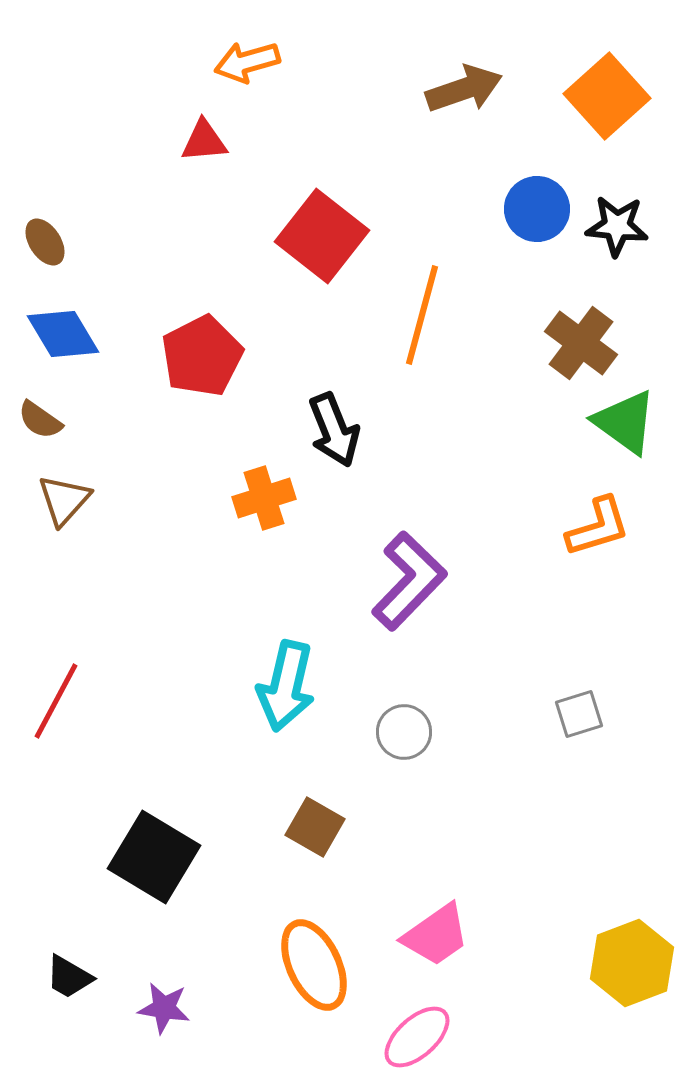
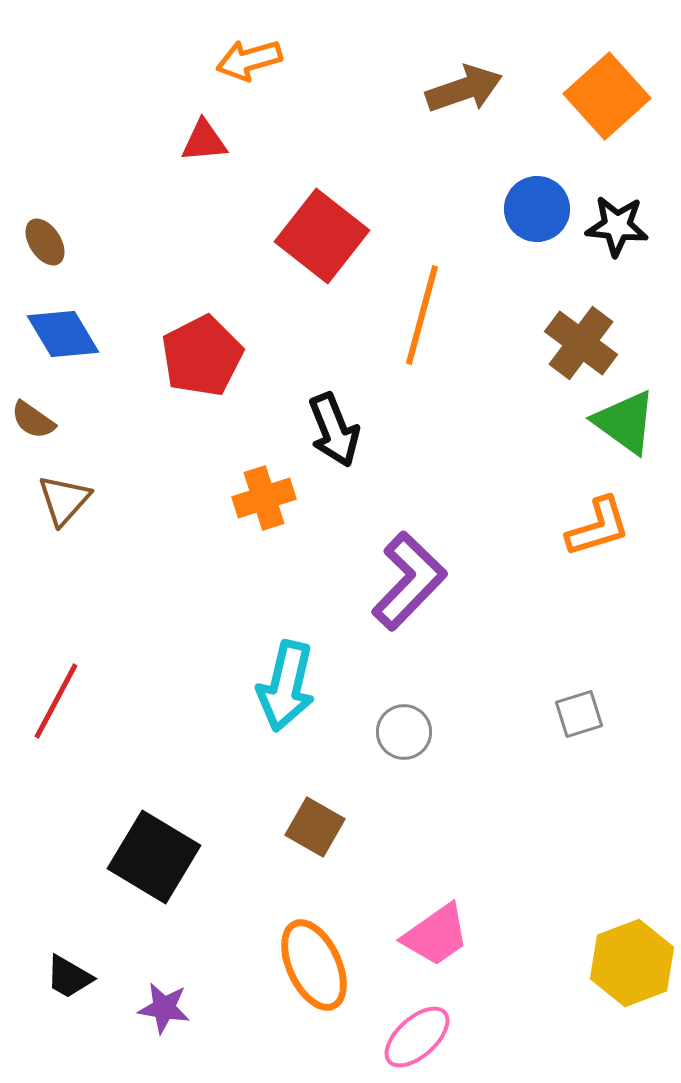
orange arrow: moved 2 px right, 2 px up
brown semicircle: moved 7 px left
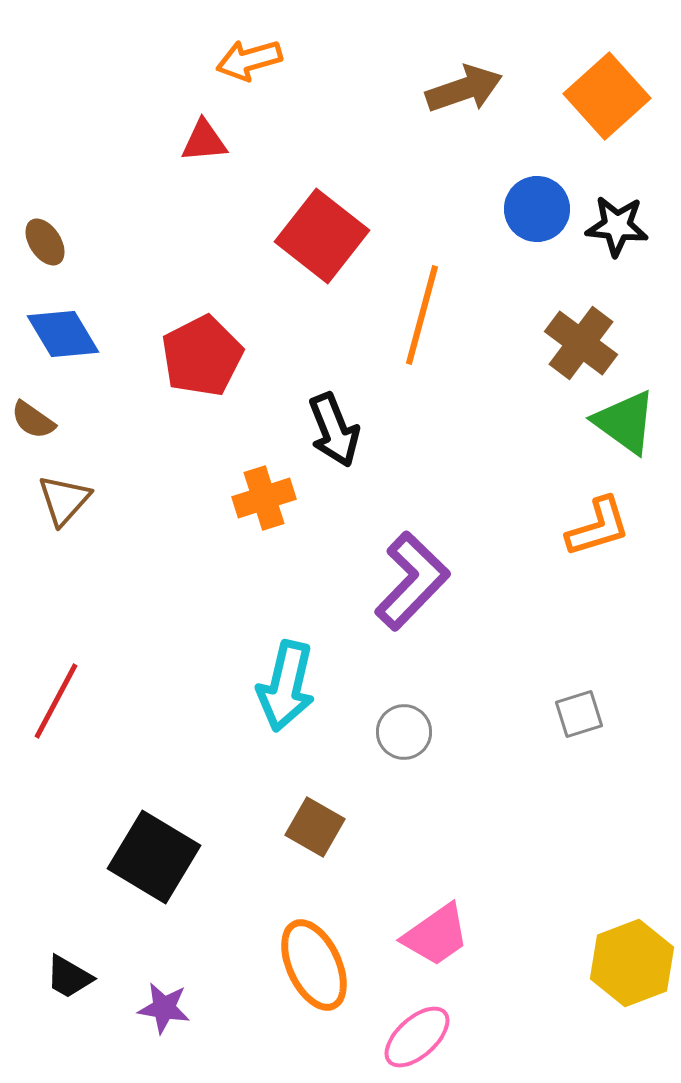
purple L-shape: moved 3 px right
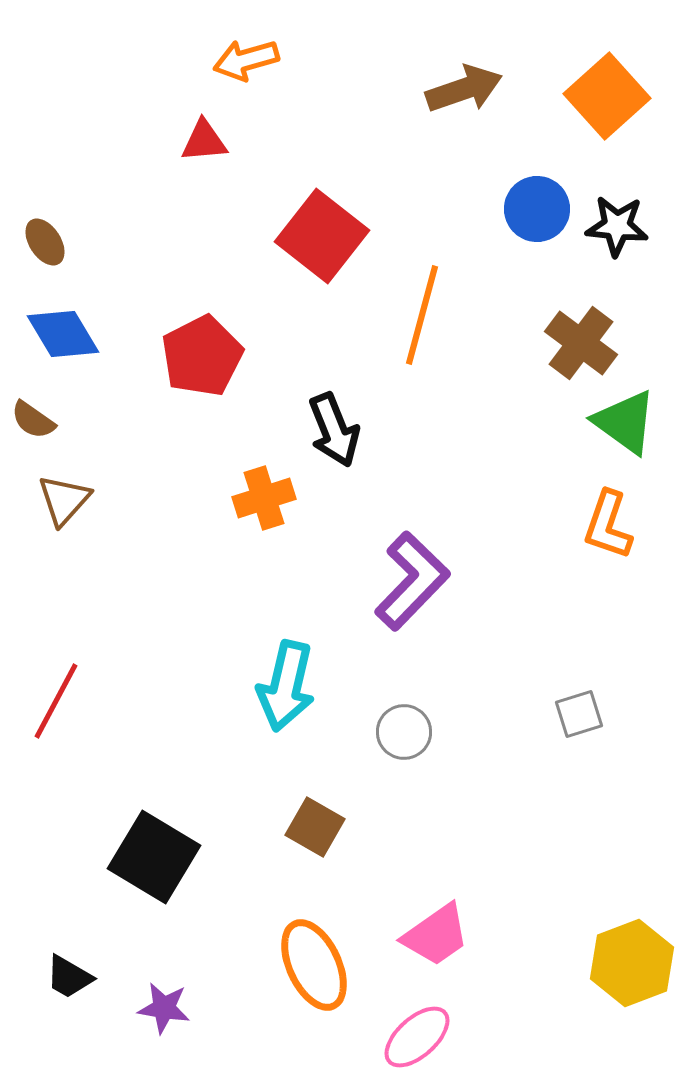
orange arrow: moved 3 px left
orange L-shape: moved 10 px right, 2 px up; rotated 126 degrees clockwise
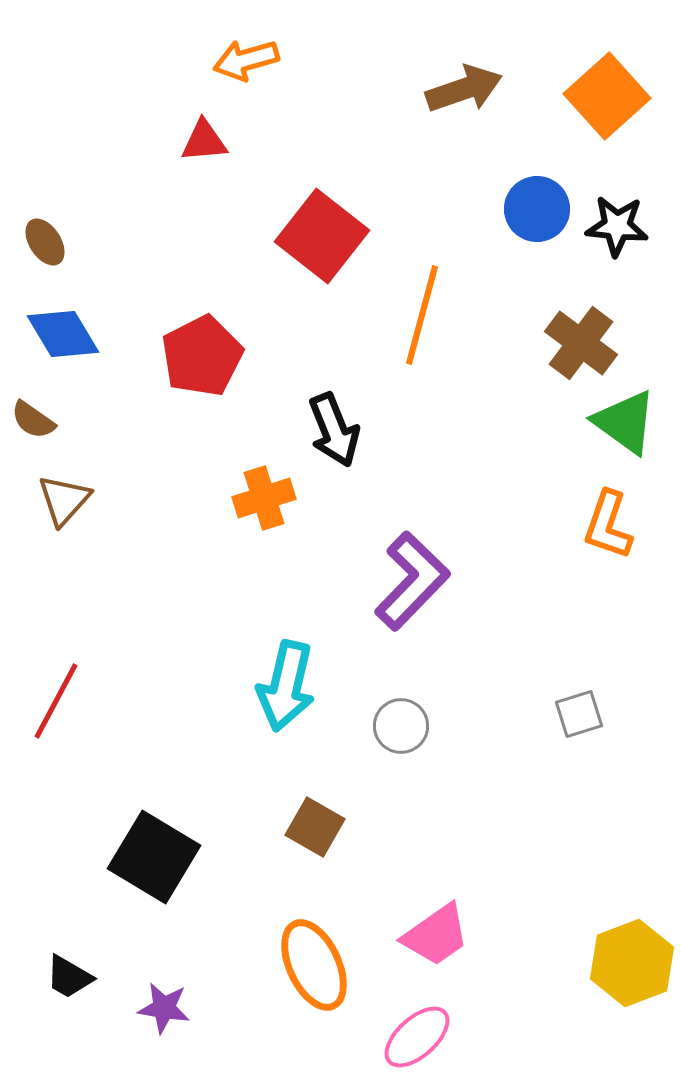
gray circle: moved 3 px left, 6 px up
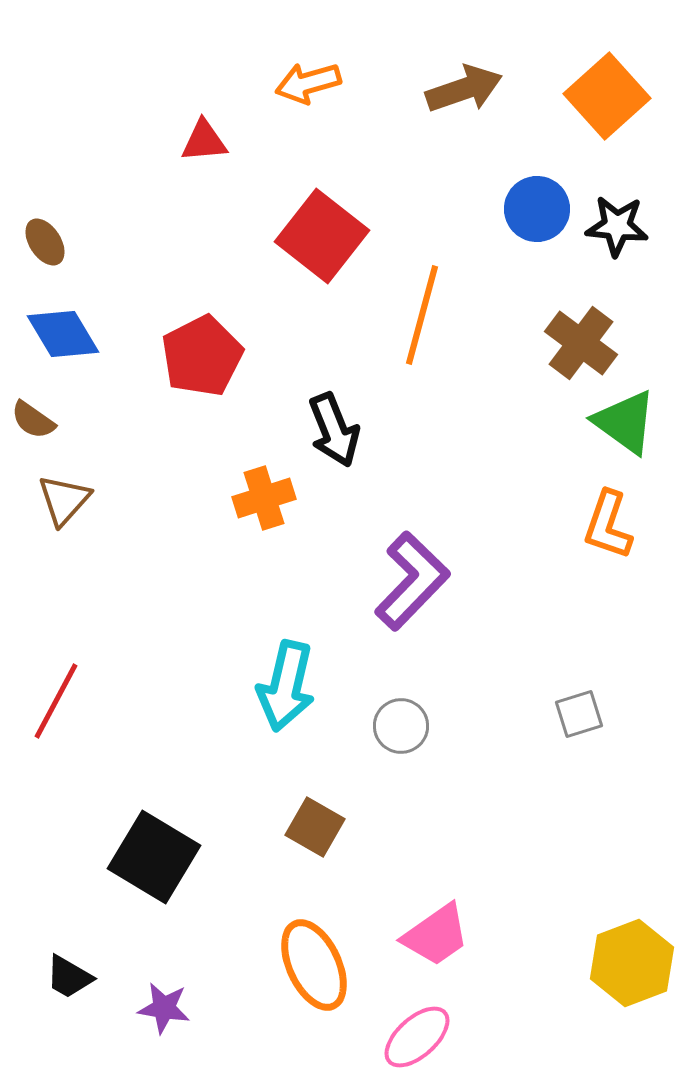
orange arrow: moved 62 px right, 23 px down
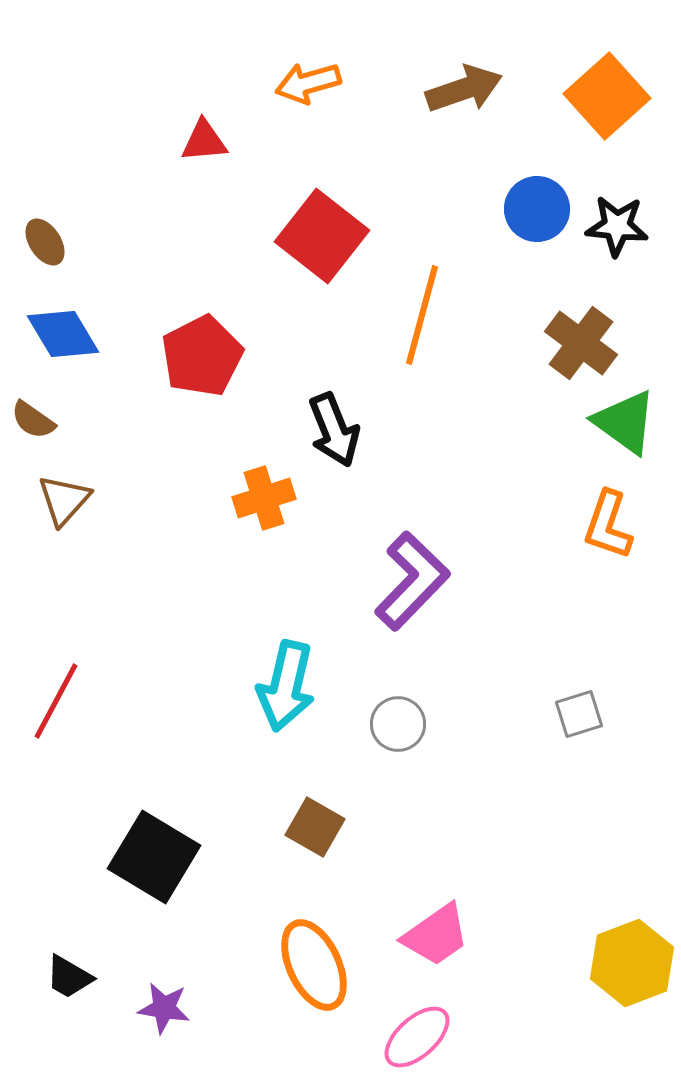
gray circle: moved 3 px left, 2 px up
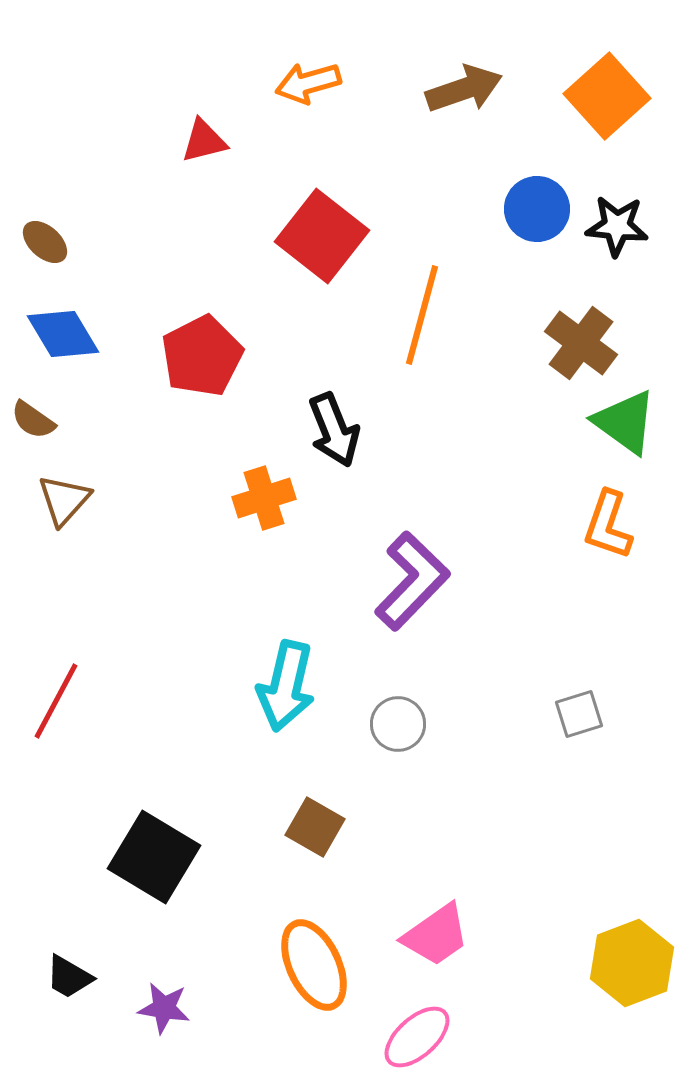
red triangle: rotated 9 degrees counterclockwise
brown ellipse: rotated 15 degrees counterclockwise
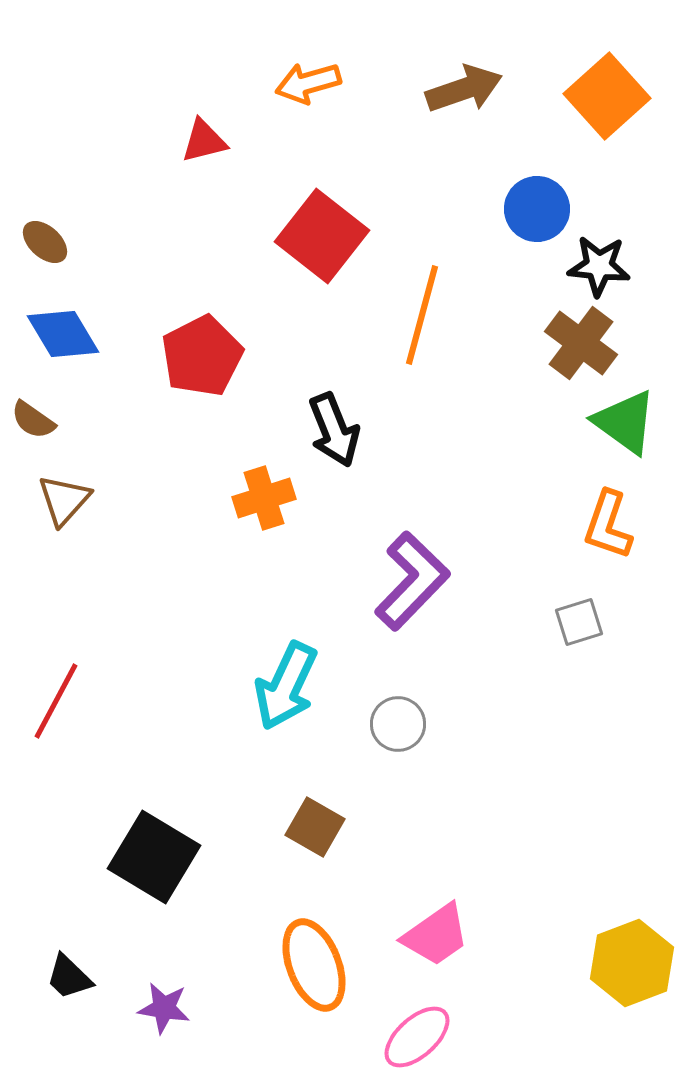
black star: moved 18 px left, 40 px down
cyan arrow: rotated 12 degrees clockwise
gray square: moved 92 px up
orange ellipse: rotated 4 degrees clockwise
black trapezoid: rotated 14 degrees clockwise
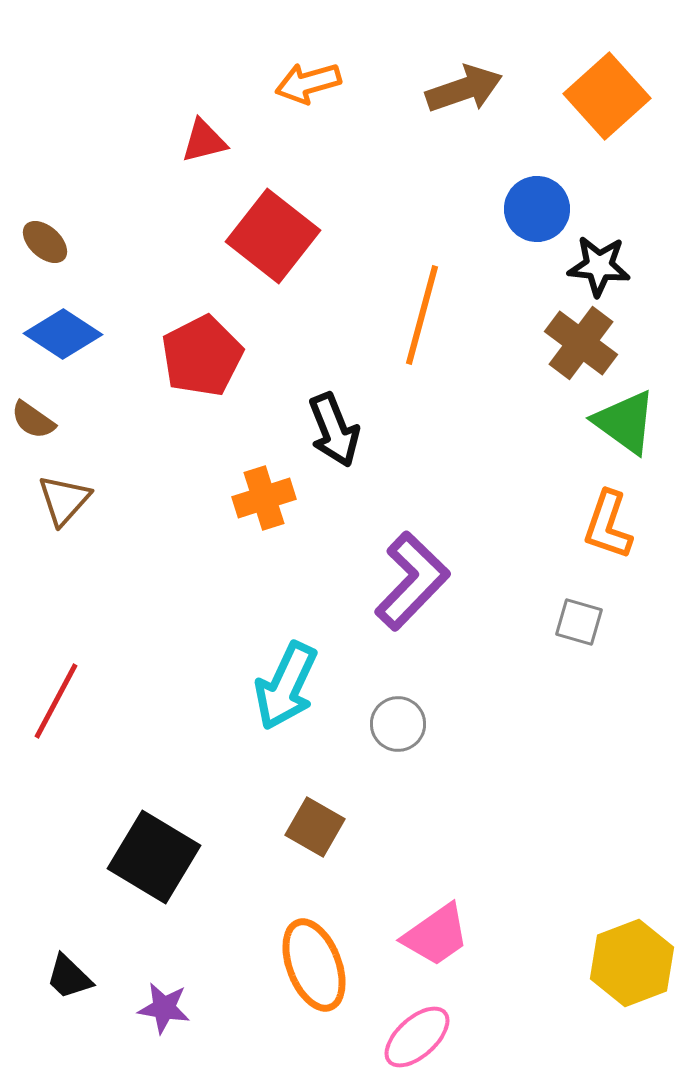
red square: moved 49 px left
blue diamond: rotated 26 degrees counterclockwise
gray square: rotated 33 degrees clockwise
